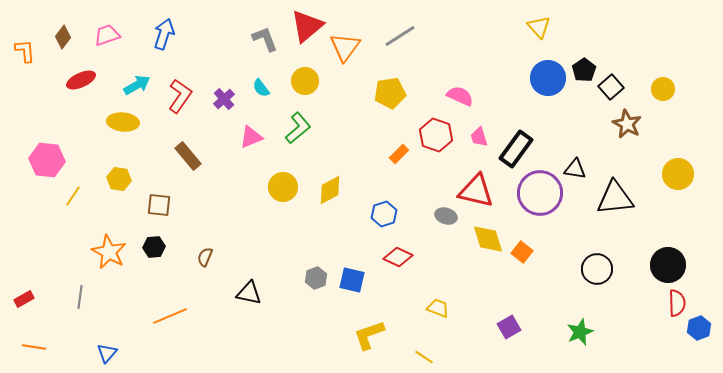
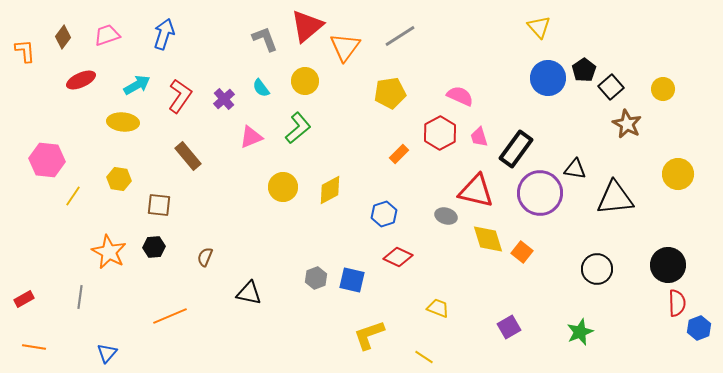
red hexagon at (436, 135): moved 4 px right, 2 px up; rotated 12 degrees clockwise
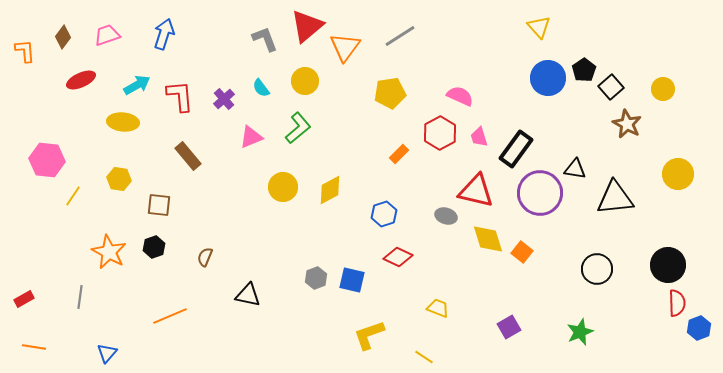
red L-shape at (180, 96): rotated 40 degrees counterclockwise
black hexagon at (154, 247): rotated 15 degrees counterclockwise
black triangle at (249, 293): moved 1 px left, 2 px down
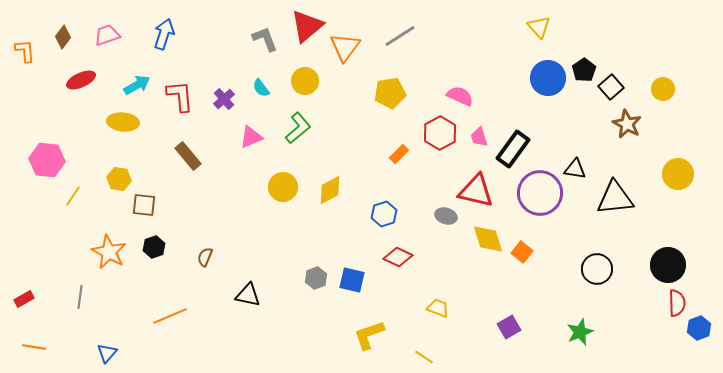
black rectangle at (516, 149): moved 3 px left
brown square at (159, 205): moved 15 px left
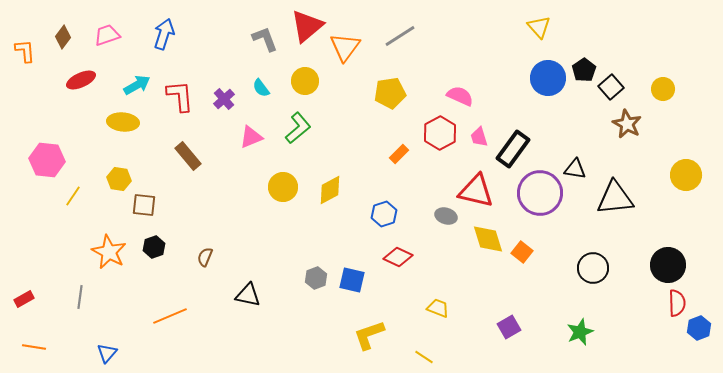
yellow circle at (678, 174): moved 8 px right, 1 px down
black circle at (597, 269): moved 4 px left, 1 px up
